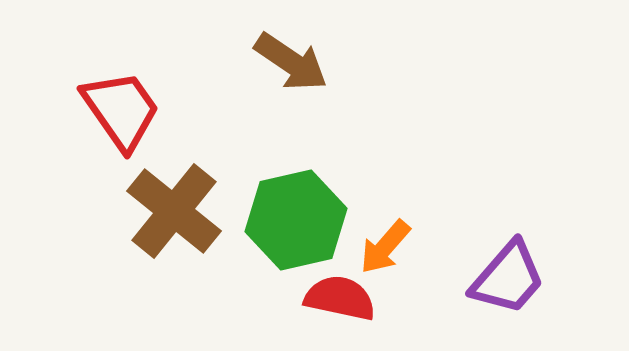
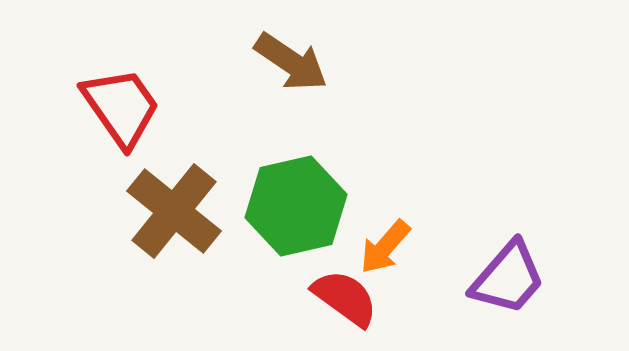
red trapezoid: moved 3 px up
green hexagon: moved 14 px up
red semicircle: moved 5 px right; rotated 24 degrees clockwise
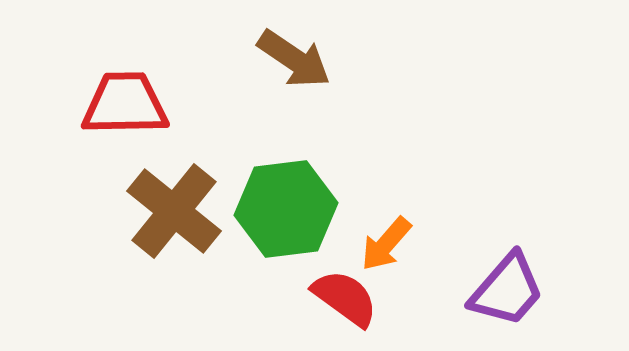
brown arrow: moved 3 px right, 3 px up
red trapezoid: moved 4 px right, 3 px up; rotated 56 degrees counterclockwise
green hexagon: moved 10 px left, 3 px down; rotated 6 degrees clockwise
orange arrow: moved 1 px right, 3 px up
purple trapezoid: moved 1 px left, 12 px down
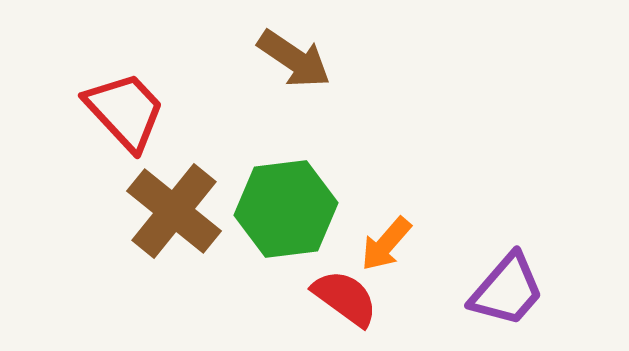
red trapezoid: moved 7 px down; rotated 48 degrees clockwise
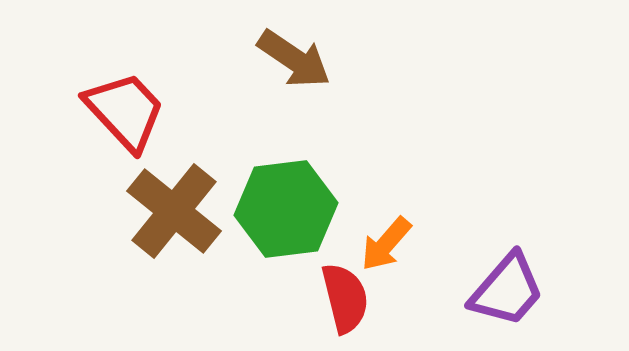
red semicircle: rotated 40 degrees clockwise
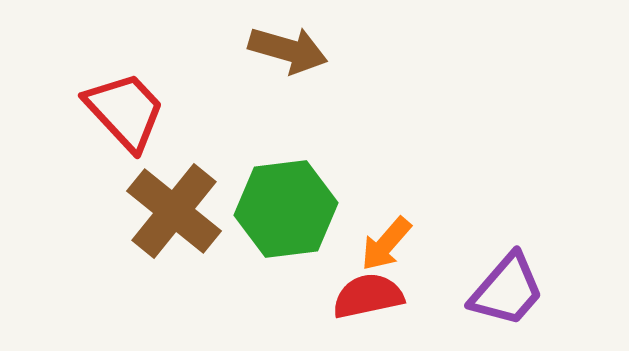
brown arrow: moved 6 px left, 9 px up; rotated 18 degrees counterclockwise
red semicircle: moved 23 px right, 2 px up; rotated 88 degrees counterclockwise
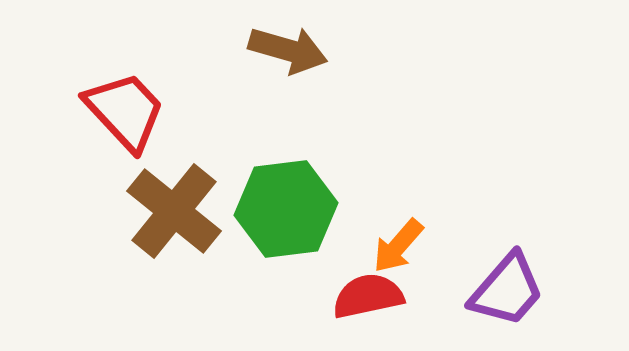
orange arrow: moved 12 px right, 2 px down
